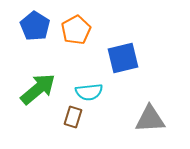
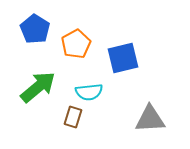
blue pentagon: moved 3 px down
orange pentagon: moved 14 px down
green arrow: moved 2 px up
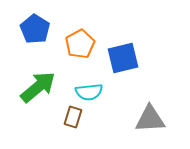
orange pentagon: moved 4 px right
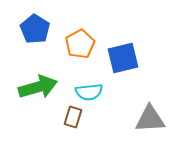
green arrow: rotated 24 degrees clockwise
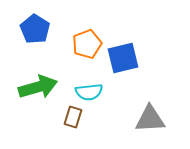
orange pentagon: moved 7 px right; rotated 8 degrees clockwise
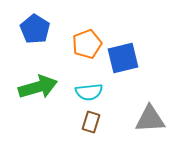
brown rectangle: moved 18 px right, 5 px down
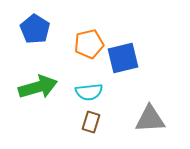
orange pentagon: moved 2 px right; rotated 8 degrees clockwise
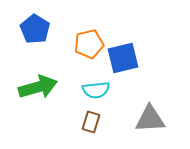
cyan semicircle: moved 7 px right, 2 px up
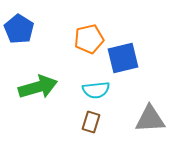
blue pentagon: moved 16 px left
orange pentagon: moved 5 px up
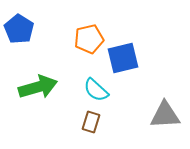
cyan semicircle: rotated 48 degrees clockwise
gray triangle: moved 15 px right, 4 px up
